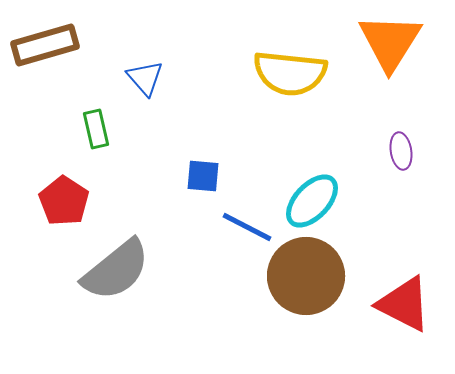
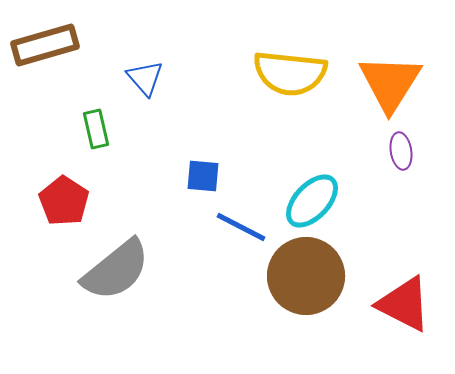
orange triangle: moved 41 px down
blue line: moved 6 px left
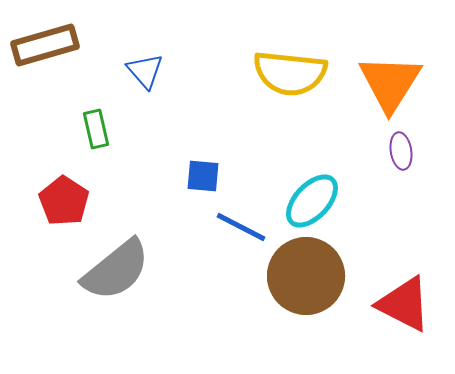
blue triangle: moved 7 px up
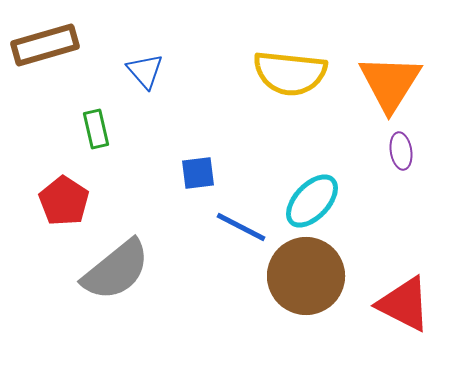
blue square: moved 5 px left, 3 px up; rotated 12 degrees counterclockwise
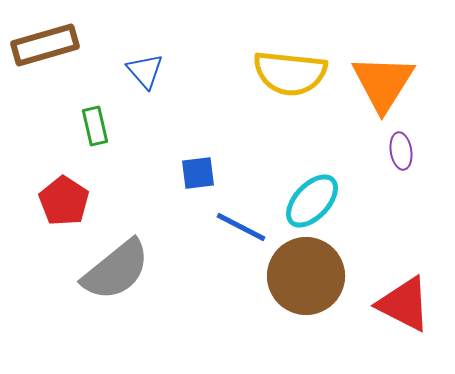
orange triangle: moved 7 px left
green rectangle: moved 1 px left, 3 px up
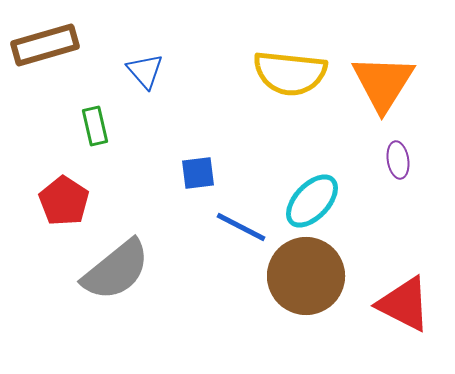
purple ellipse: moved 3 px left, 9 px down
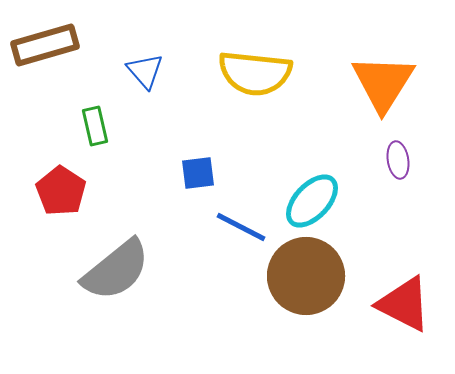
yellow semicircle: moved 35 px left
red pentagon: moved 3 px left, 10 px up
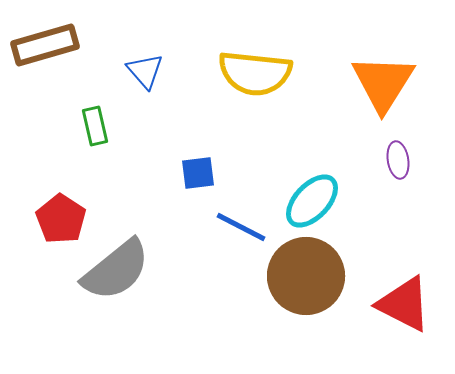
red pentagon: moved 28 px down
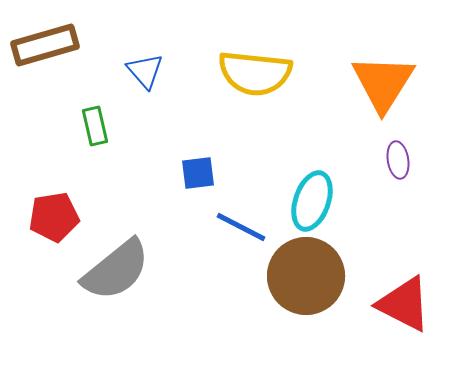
cyan ellipse: rotated 24 degrees counterclockwise
red pentagon: moved 7 px left, 2 px up; rotated 30 degrees clockwise
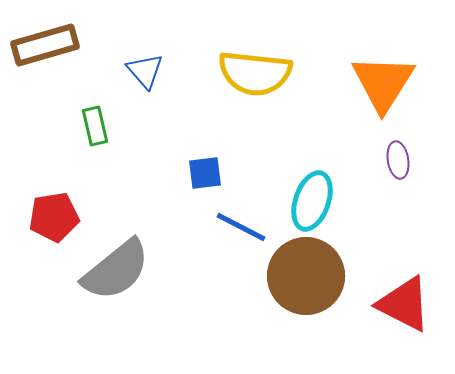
blue square: moved 7 px right
